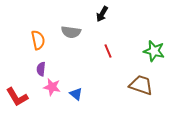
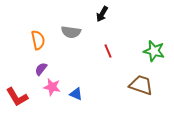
purple semicircle: rotated 32 degrees clockwise
blue triangle: rotated 16 degrees counterclockwise
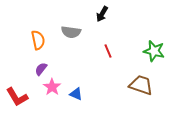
pink star: rotated 24 degrees clockwise
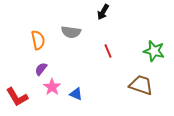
black arrow: moved 1 px right, 2 px up
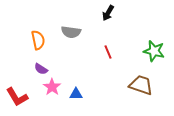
black arrow: moved 5 px right, 1 px down
red line: moved 1 px down
purple semicircle: rotated 96 degrees counterclockwise
blue triangle: rotated 24 degrees counterclockwise
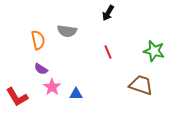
gray semicircle: moved 4 px left, 1 px up
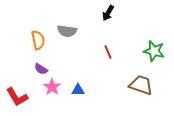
blue triangle: moved 2 px right, 4 px up
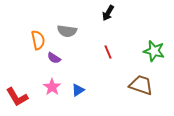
purple semicircle: moved 13 px right, 11 px up
blue triangle: rotated 32 degrees counterclockwise
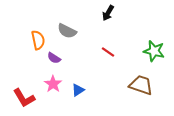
gray semicircle: rotated 18 degrees clockwise
red line: rotated 32 degrees counterclockwise
pink star: moved 1 px right, 3 px up
red L-shape: moved 7 px right, 1 px down
